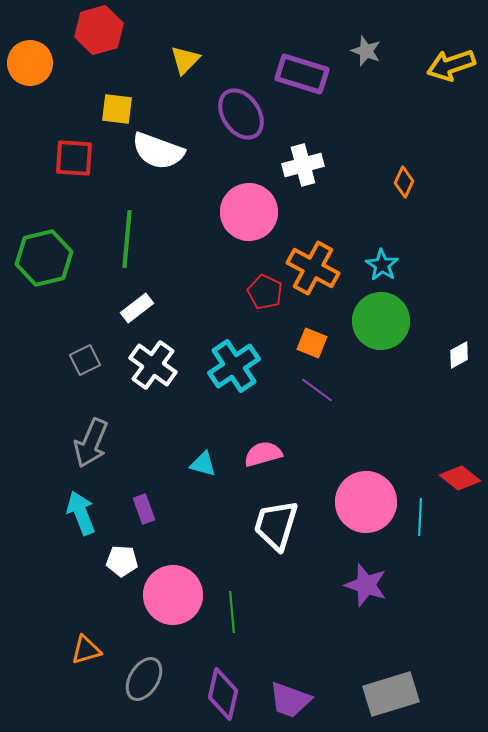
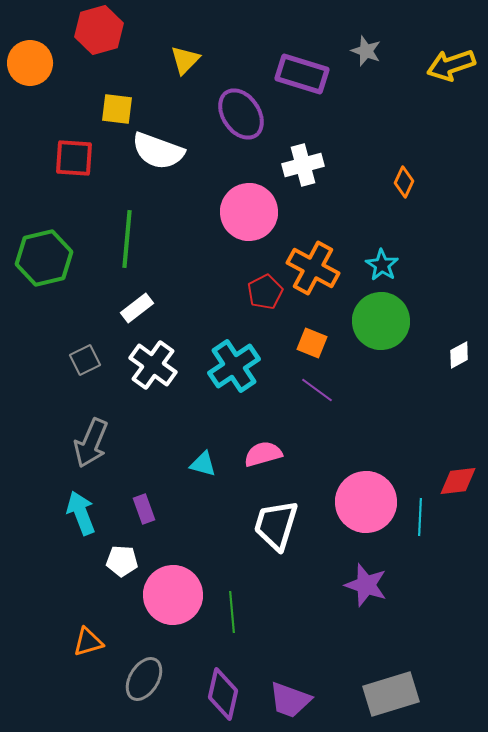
red pentagon at (265, 292): rotated 20 degrees clockwise
red diamond at (460, 478): moved 2 px left, 3 px down; rotated 45 degrees counterclockwise
orange triangle at (86, 650): moved 2 px right, 8 px up
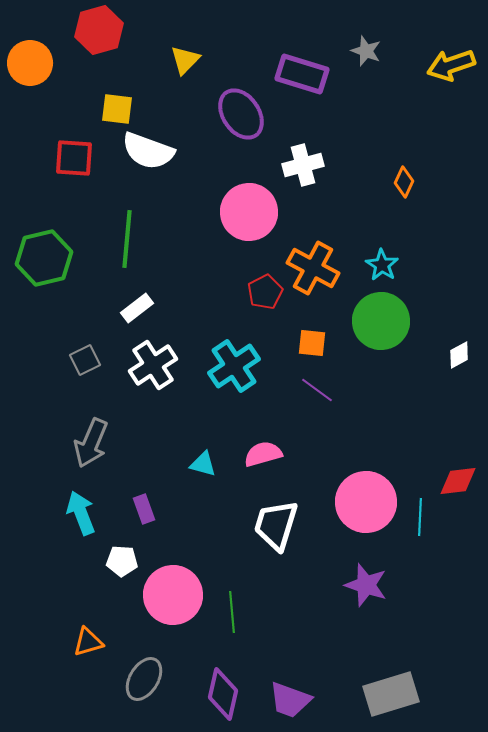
white semicircle at (158, 151): moved 10 px left
orange square at (312, 343): rotated 16 degrees counterclockwise
white cross at (153, 365): rotated 21 degrees clockwise
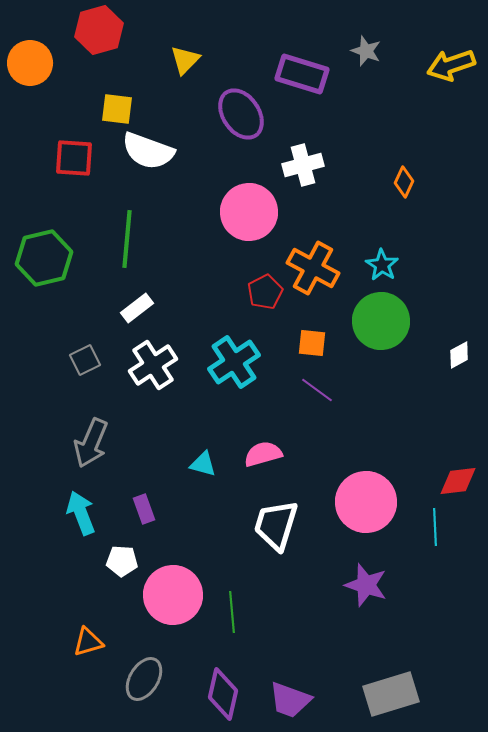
cyan cross at (234, 366): moved 4 px up
cyan line at (420, 517): moved 15 px right, 10 px down; rotated 6 degrees counterclockwise
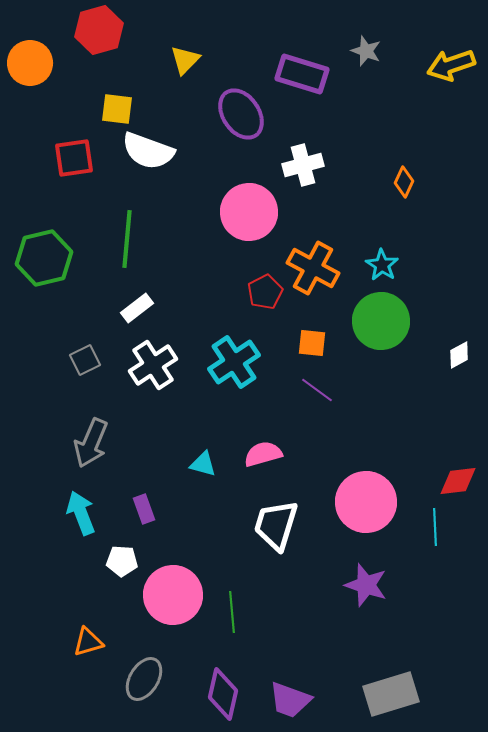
red square at (74, 158): rotated 12 degrees counterclockwise
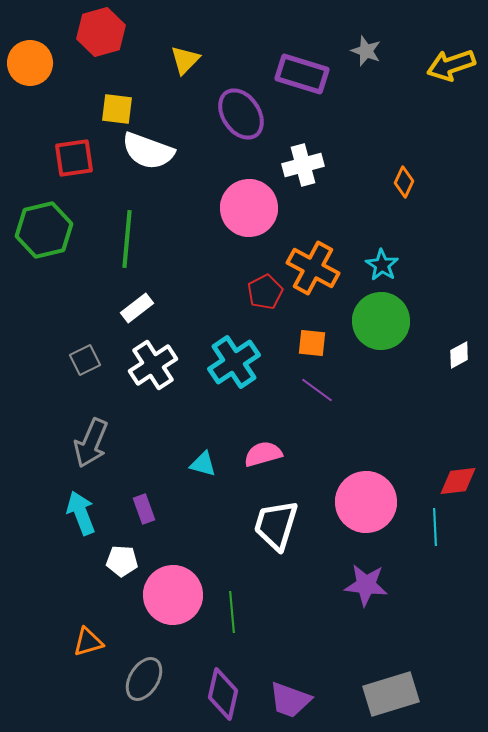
red hexagon at (99, 30): moved 2 px right, 2 px down
pink circle at (249, 212): moved 4 px up
green hexagon at (44, 258): moved 28 px up
purple star at (366, 585): rotated 12 degrees counterclockwise
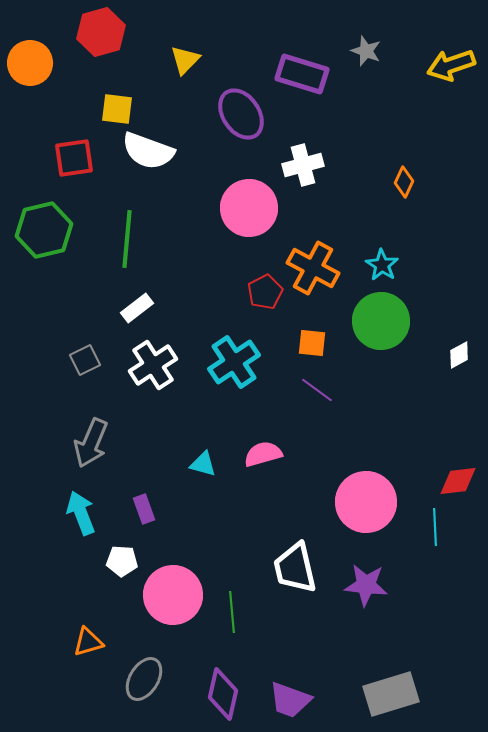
white trapezoid at (276, 525): moved 19 px right, 43 px down; rotated 30 degrees counterclockwise
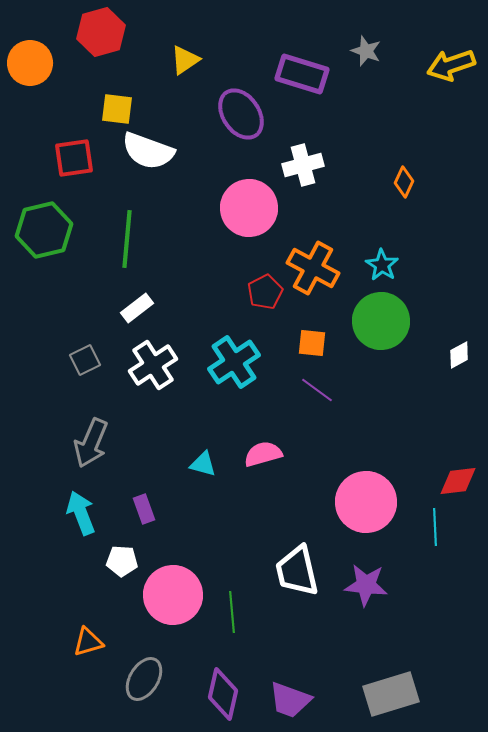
yellow triangle at (185, 60): rotated 12 degrees clockwise
white trapezoid at (295, 568): moved 2 px right, 3 px down
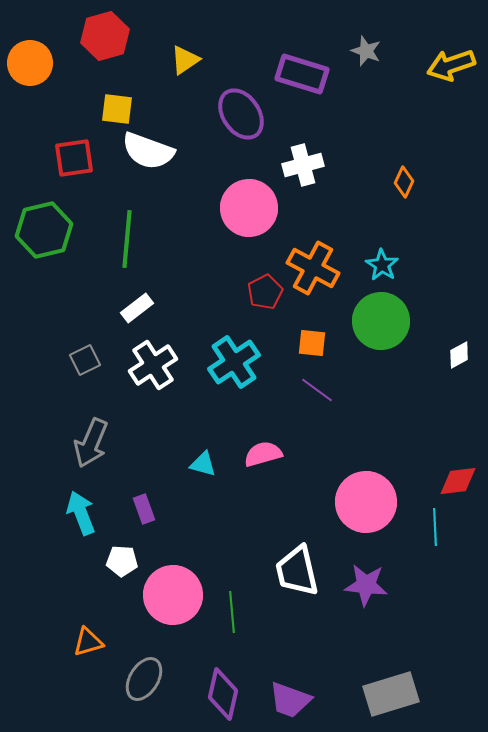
red hexagon at (101, 32): moved 4 px right, 4 px down
